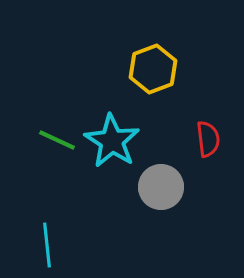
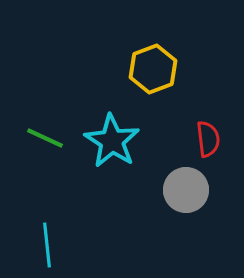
green line: moved 12 px left, 2 px up
gray circle: moved 25 px right, 3 px down
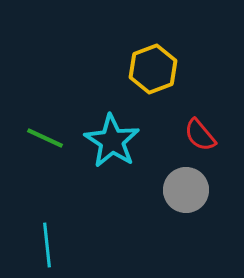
red semicircle: moved 8 px left, 4 px up; rotated 147 degrees clockwise
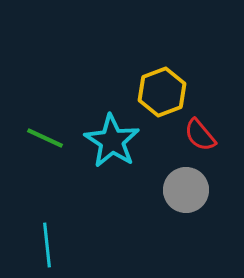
yellow hexagon: moved 9 px right, 23 px down
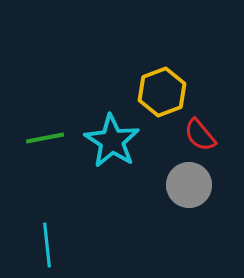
green line: rotated 36 degrees counterclockwise
gray circle: moved 3 px right, 5 px up
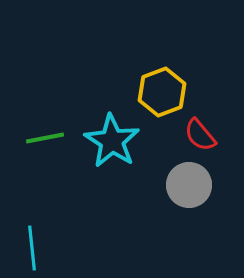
cyan line: moved 15 px left, 3 px down
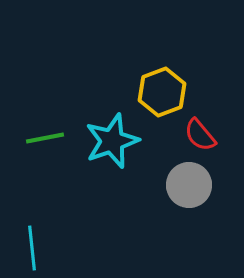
cyan star: rotated 20 degrees clockwise
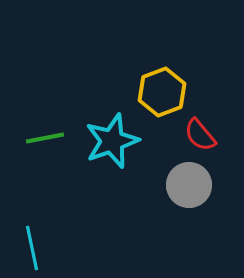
cyan line: rotated 6 degrees counterclockwise
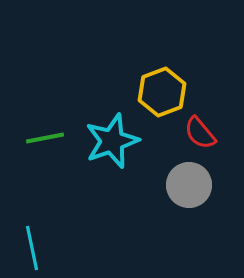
red semicircle: moved 2 px up
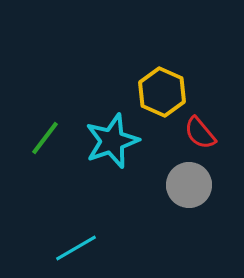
yellow hexagon: rotated 15 degrees counterclockwise
green line: rotated 42 degrees counterclockwise
cyan line: moved 44 px right; rotated 72 degrees clockwise
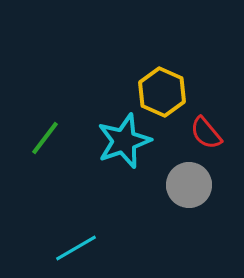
red semicircle: moved 6 px right
cyan star: moved 12 px right
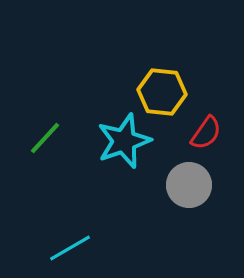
yellow hexagon: rotated 18 degrees counterclockwise
red semicircle: rotated 105 degrees counterclockwise
green line: rotated 6 degrees clockwise
cyan line: moved 6 px left
